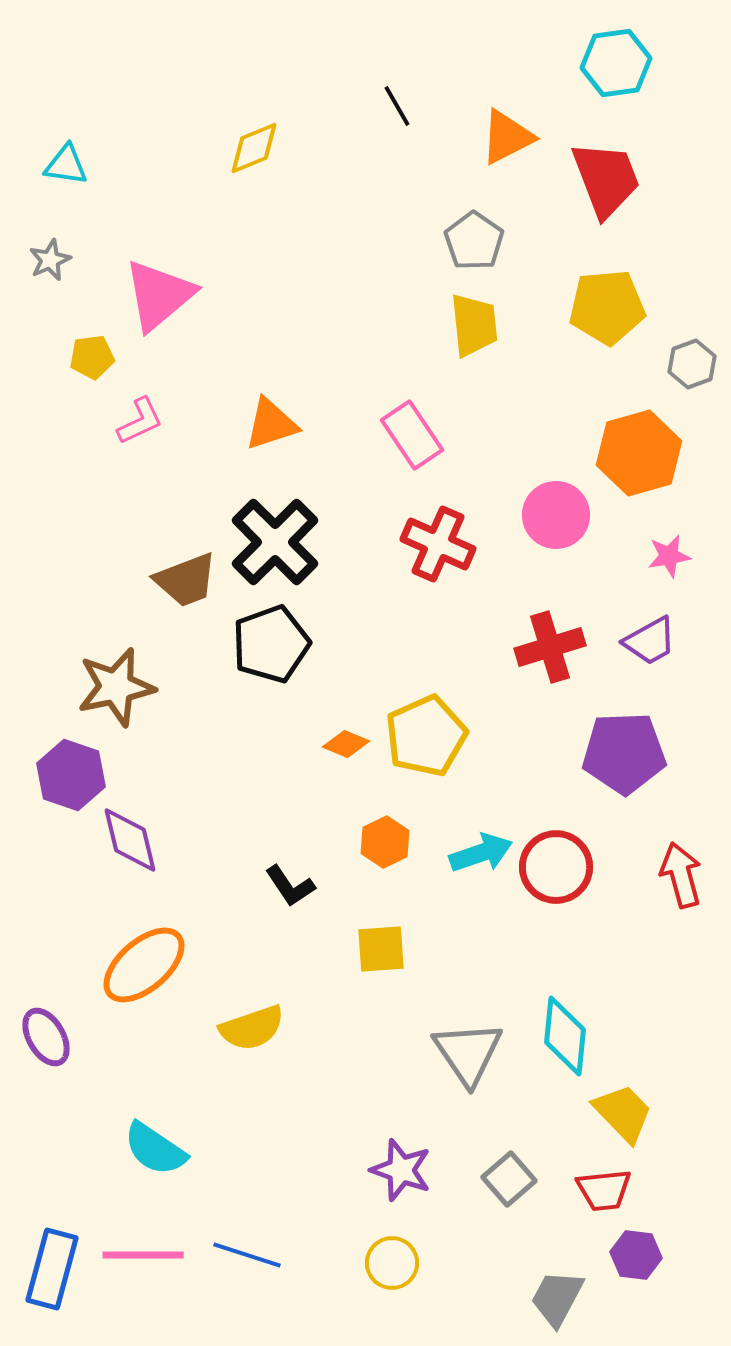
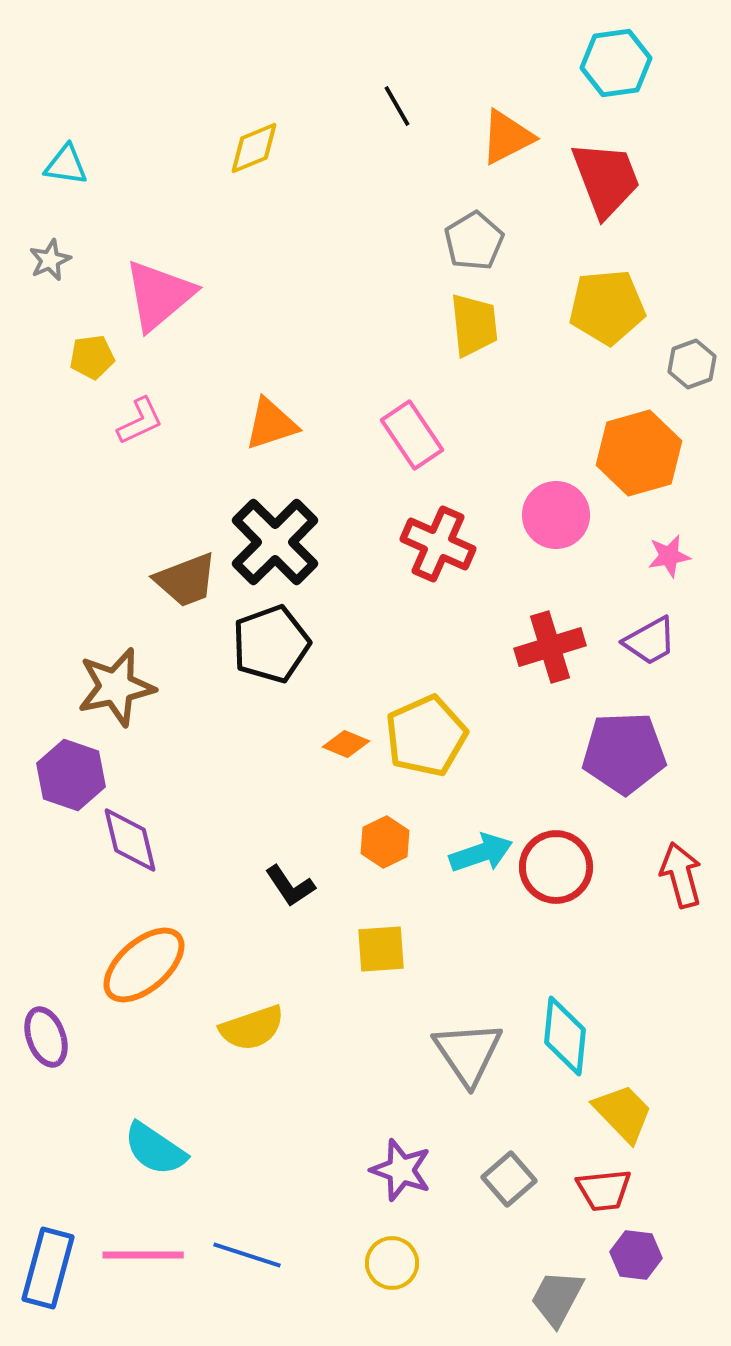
gray pentagon at (474, 241): rotated 6 degrees clockwise
purple ellipse at (46, 1037): rotated 10 degrees clockwise
blue rectangle at (52, 1269): moved 4 px left, 1 px up
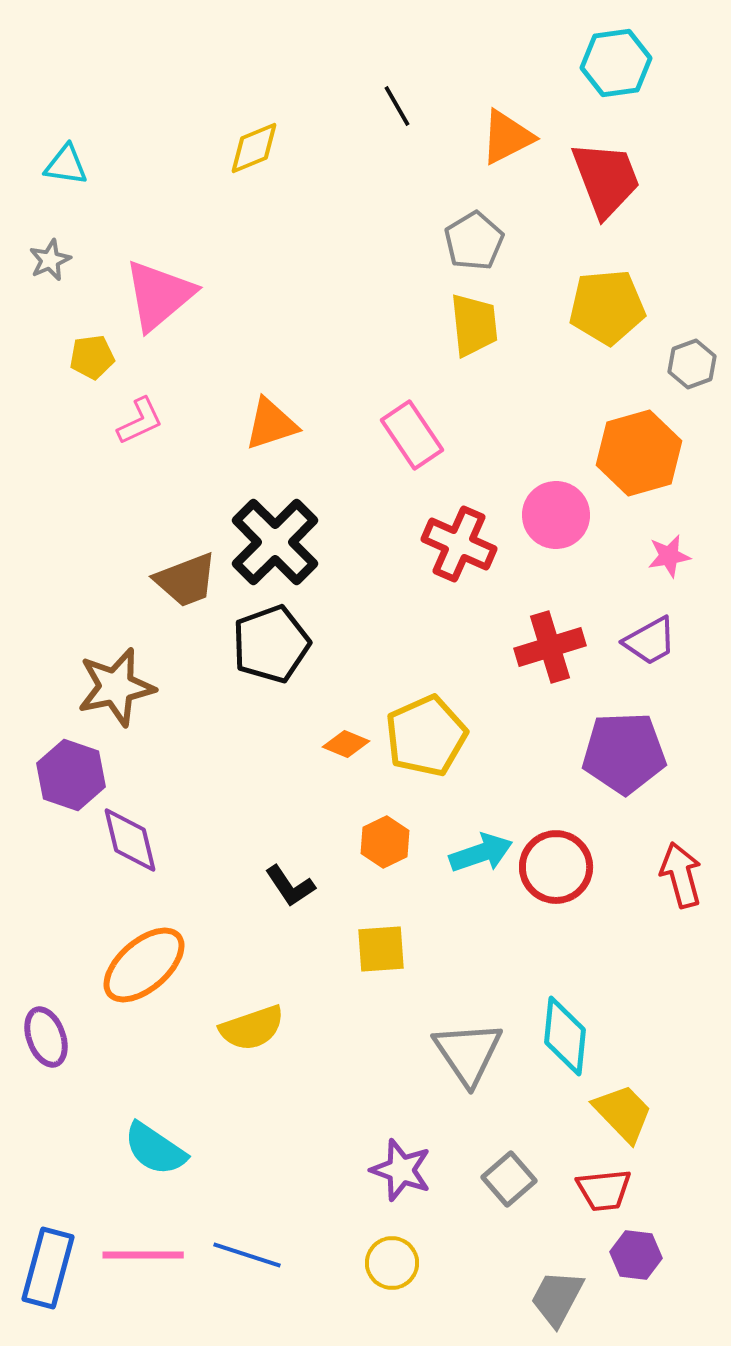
red cross at (438, 544): moved 21 px right
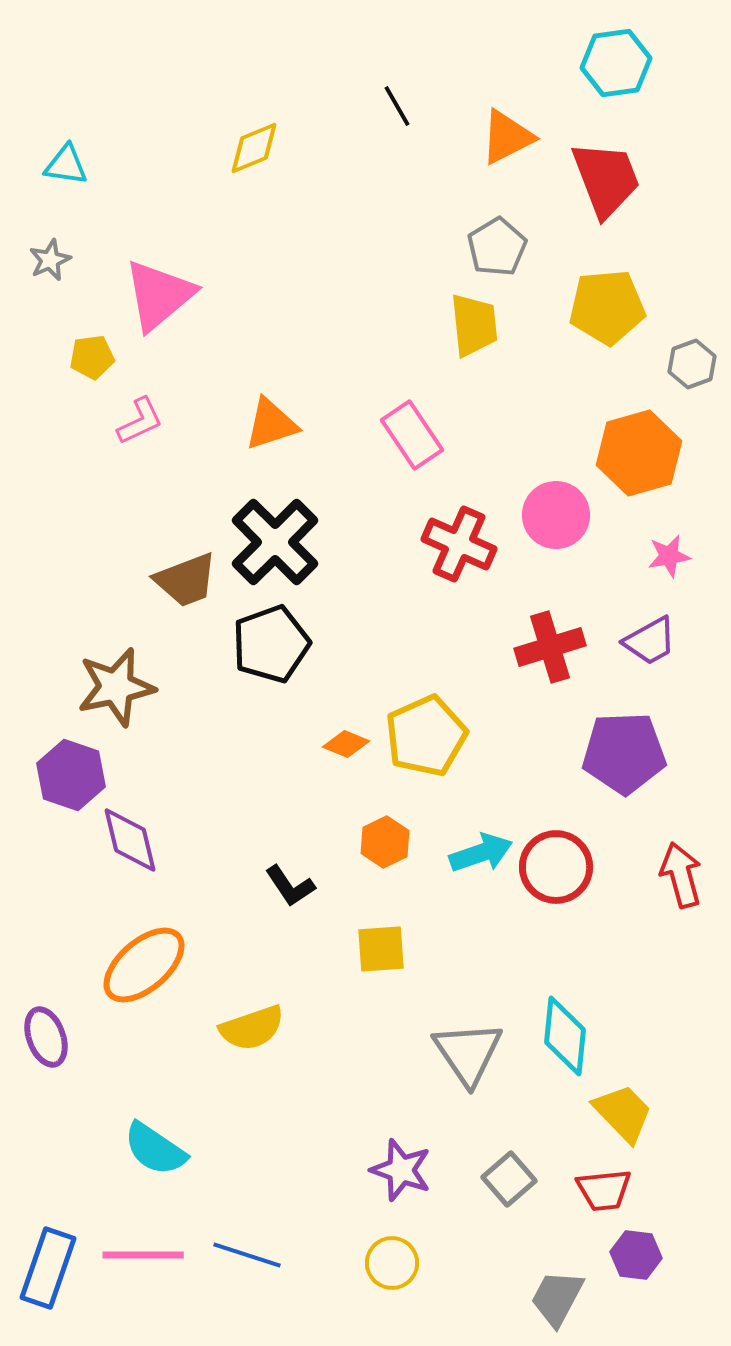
gray pentagon at (474, 241): moved 23 px right, 6 px down
blue rectangle at (48, 1268): rotated 4 degrees clockwise
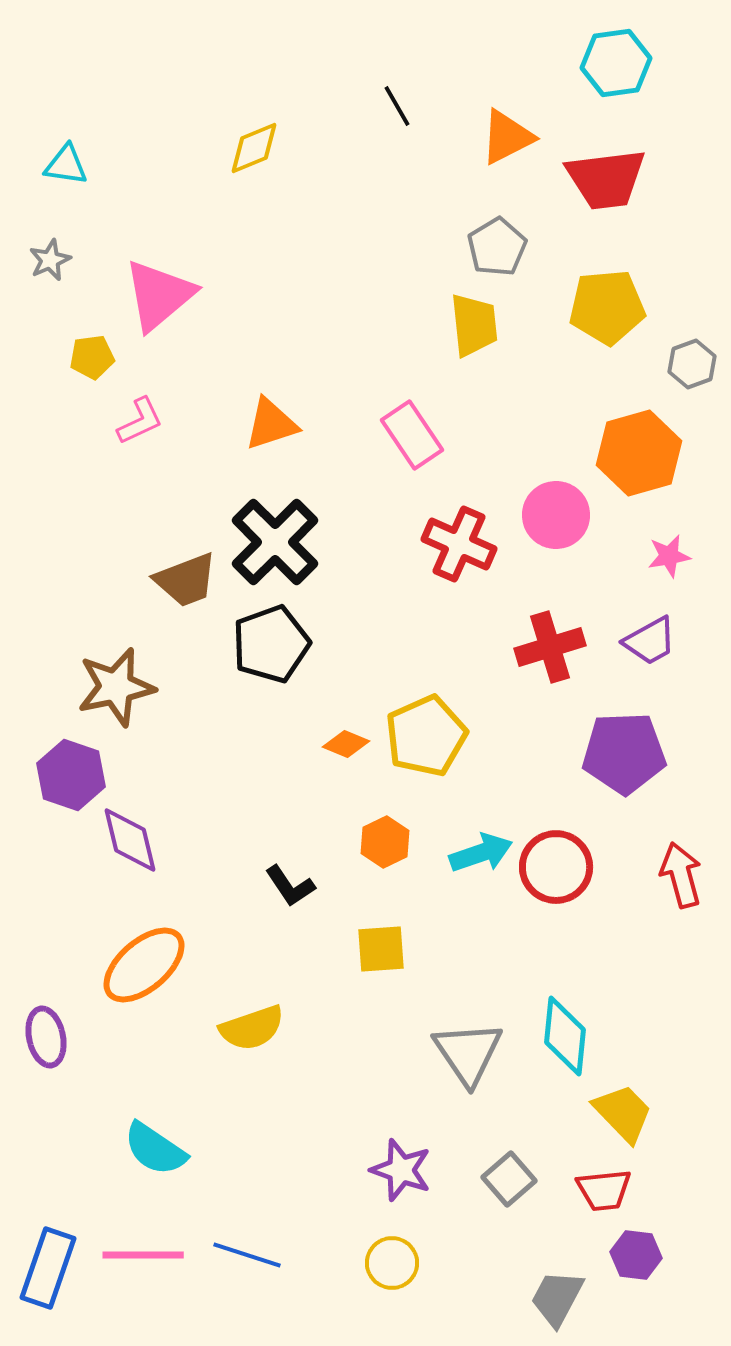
red trapezoid at (606, 179): rotated 104 degrees clockwise
purple ellipse at (46, 1037): rotated 8 degrees clockwise
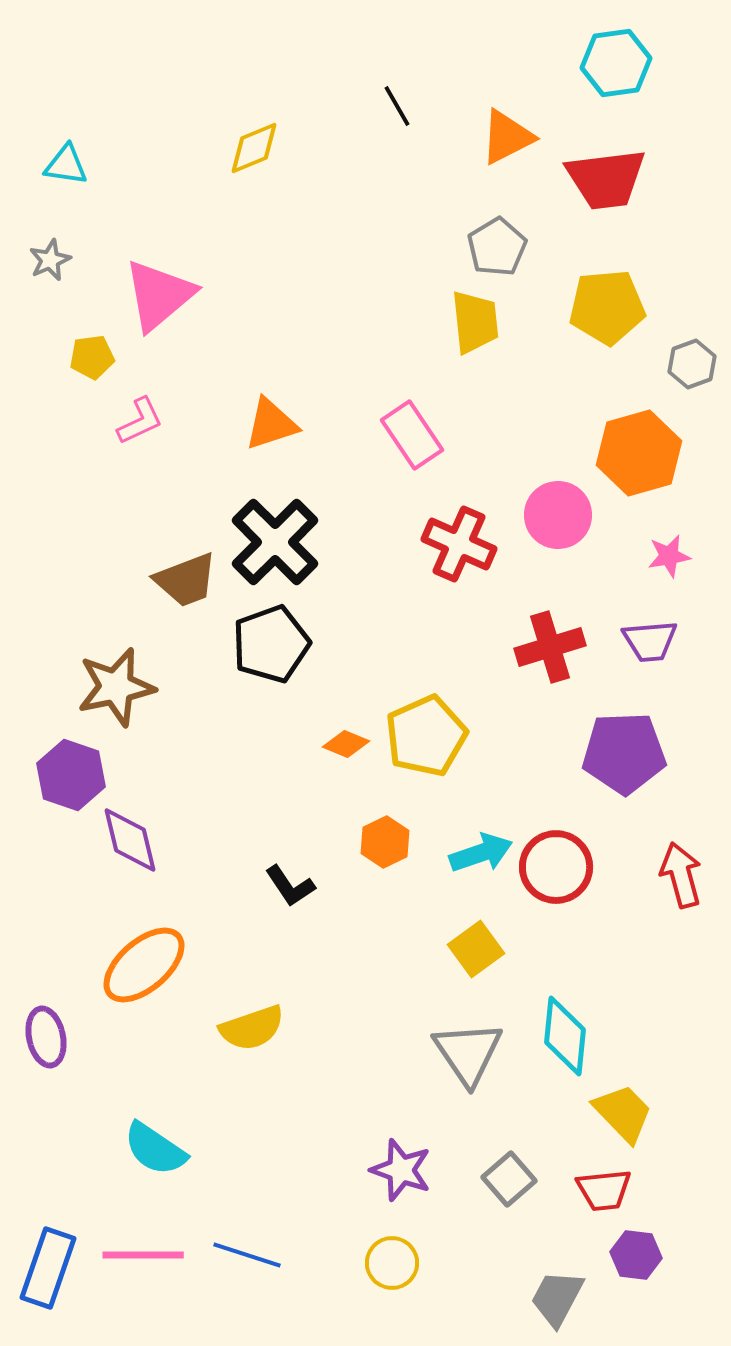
yellow trapezoid at (474, 325): moved 1 px right, 3 px up
pink circle at (556, 515): moved 2 px right
purple trapezoid at (650, 641): rotated 24 degrees clockwise
yellow square at (381, 949): moved 95 px right; rotated 32 degrees counterclockwise
